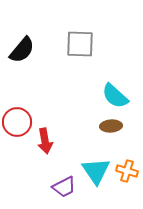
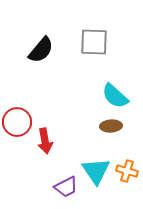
gray square: moved 14 px right, 2 px up
black semicircle: moved 19 px right
purple trapezoid: moved 2 px right
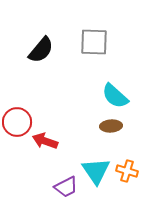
red arrow: rotated 120 degrees clockwise
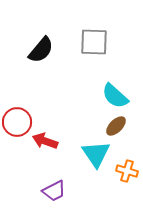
brown ellipse: moved 5 px right; rotated 40 degrees counterclockwise
cyan triangle: moved 17 px up
purple trapezoid: moved 12 px left, 4 px down
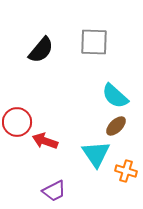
orange cross: moved 1 px left
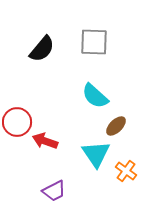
black semicircle: moved 1 px right, 1 px up
cyan semicircle: moved 20 px left
orange cross: rotated 20 degrees clockwise
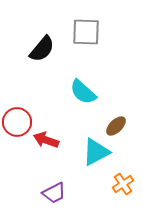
gray square: moved 8 px left, 10 px up
cyan semicircle: moved 12 px left, 4 px up
red arrow: moved 1 px right, 1 px up
cyan triangle: moved 2 px up; rotated 36 degrees clockwise
orange cross: moved 3 px left, 13 px down; rotated 20 degrees clockwise
purple trapezoid: moved 2 px down
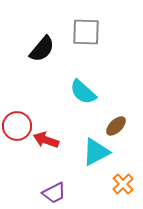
red circle: moved 4 px down
orange cross: rotated 10 degrees counterclockwise
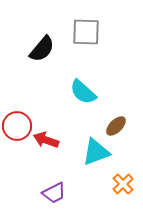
cyan triangle: rotated 8 degrees clockwise
